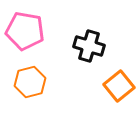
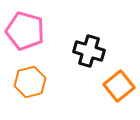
pink pentagon: rotated 6 degrees clockwise
black cross: moved 5 px down
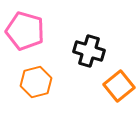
orange hexagon: moved 6 px right
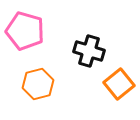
orange hexagon: moved 2 px right, 2 px down
orange square: moved 2 px up
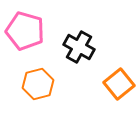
black cross: moved 10 px left, 4 px up; rotated 12 degrees clockwise
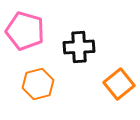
black cross: rotated 32 degrees counterclockwise
